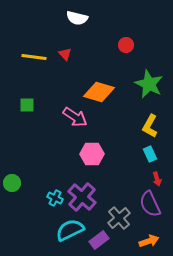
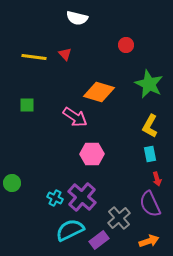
cyan rectangle: rotated 14 degrees clockwise
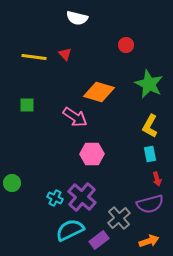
purple semicircle: rotated 80 degrees counterclockwise
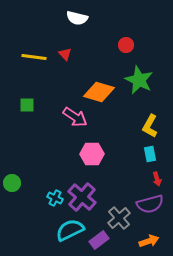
green star: moved 10 px left, 4 px up
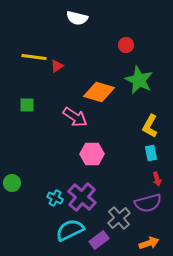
red triangle: moved 8 px left, 12 px down; rotated 40 degrees clockwise
cyan rectangle: moved 1 px right, 1 px up
purple semicircle: moved 2 px left, 1 px up
orange arrow: moved 2 px down
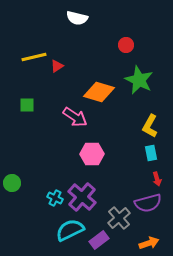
yellow line: rotated 20 degrees counterclockwise
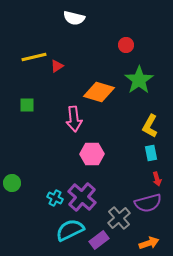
white semicircle: moved 3 px left
green star: rotated 12 degrees clockwise
pink arrow: moved 1 px left, 2 px down; rotated 50 degrees clockwise
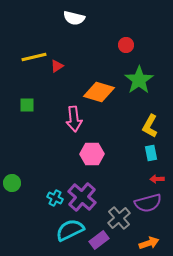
red arrow: rotated 104 degrees clockwise
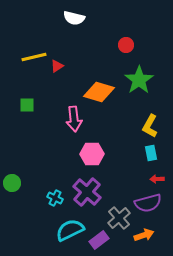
purple cross: moved 5 px right, 5 px up
orange arrow: moved 5 px left, 8 px up
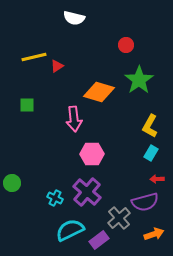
cyan rectangle: rotated 42 degrees clockwise
purple semicircle: moved 3 px left, 1 px up
orange arrow: moved 10 px right, 1 px up
